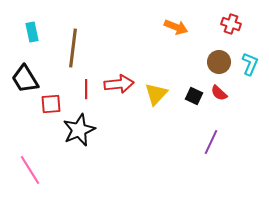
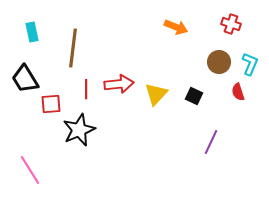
red semicircle: moved 19 px right, 1 px up; rotated 30 degrees clockwise
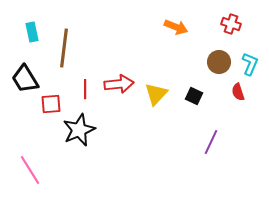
brown line: moved 9 px left
red line: moved 1 px left
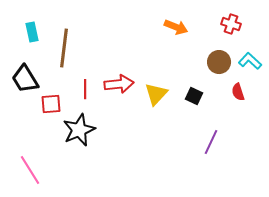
cyan L-shape: moved 3 px up; rotated 70 degrees counterclockwise
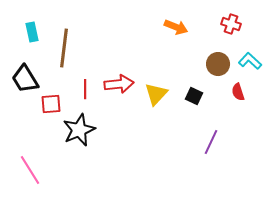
brown circle: moved 1 px left, 2 px down
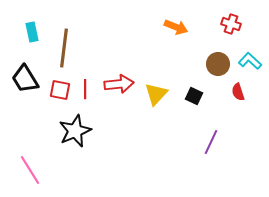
red square: moved 9 px right, 14 px up; rotated 15 degrees clockwise
black star: moved 4 px left, 1 px down
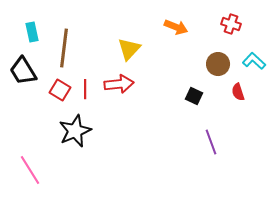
cyan L-shape: moved 4 px right
black trapezoid: moved 2 px left, 8 px up
red square: rotated 20 degrees clockwise
yellow triangle: moved 27 px left, 45 px up
purple line: rotated 45 degrees counterclockwise
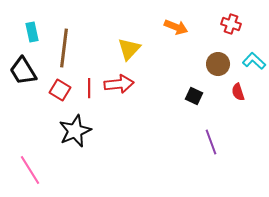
red line: moved 4 px right, 1 px up
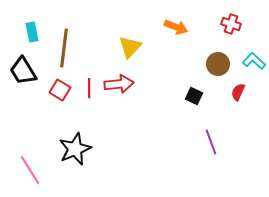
yellow triangle: moved 1 px right, 2 px up
red semicircle: rotated 42 degrees clockwise
black star: moved 18 px down
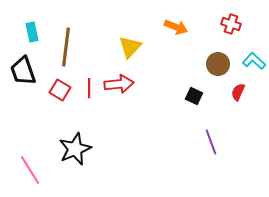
brown line: moved 2 px right, 1 px up
black trapezoid: rotated 12 degrees clockwise
